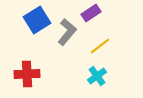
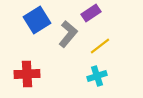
gray L-shape: moved 1 px right, 2 px down
cyan cross: rotated 18 degrees clockwise
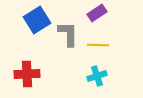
purple rectangle: moved 6 px right
gray L-shape: rotated 40 degrees counterclockwise
yellow line: moved 2 px left, 1 px up; rotated 40 degrees clockwise
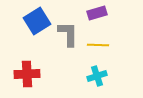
purple rectangle: rotated 18 degrees clockwise
blue square: moved 1 px down
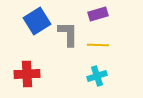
purple rectangle: moved 1 px right, 1 px down
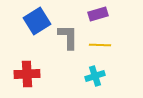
gray L-shape: moved 3 px down
yellow line: moved 2 px right
cyan cross: moved 2 px left
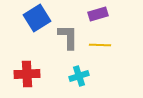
blue square: moved 3 px up
cyan cross: moved 16 px left
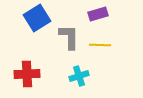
gray L-shape: moved 1 px right
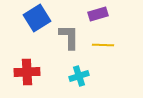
yellow line: moved 3 px right
red cross: moved 2 px up
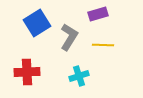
blue square: moved 5 px down
gray L-shape: rotated 32 degrees clockwise
